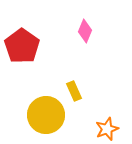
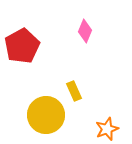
red pentagon: rotated 8 degrees clockwise
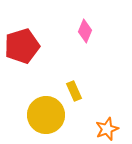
red pentagon: rotated 12 degrees clockwise
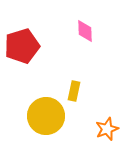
pink diamond: rotated 25 degrees counterclockwise
yellow rectangle: rotated 36 degrees clockwise
yellow circle: moved 1 px down
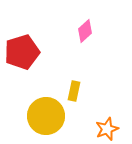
pink diamond: rotated 50 degrees clockwise
red pentagon: moved 6 px down
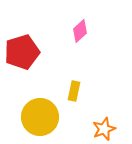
pink diamond: moved 5 px left
yellow circle: moved 6 px left, 1 px down
orange star: moved 3 px left
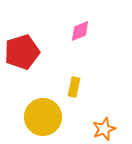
pink diamond: rotated 20 degrees clockwise
yellow rectangle: moved 4 px up
yellow circle: moved 3 px right
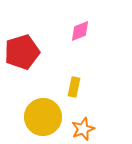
orange star: moved 21 px left
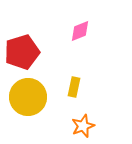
yellow circle: moved 15 px left, 20 px up
orange star: moved 3 px up
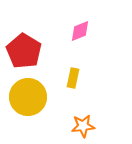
red pentagon: moved 2 px right, 1 px up; rotated 24 degrees counterclockwise
yellow rectangle: moved 1 px left, 9 px up
orange star: rotated 15 degrees clockwise
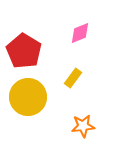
pink diamond: moved 2 px down
yellow rectangle: rotated 24 degrees clockwise
